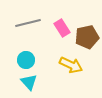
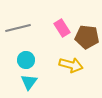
gray line: moved 10 px left, 5 px down
brown pentagon: rotated 20 degrees clockwise
yellow arrow: rotated 10 degrees counterclockwise
cyan triangle: rotated 18 degrees clockwise
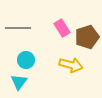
gray line: rotated 15 degrees clockwise
brown pentagon: rotated 25 degrees counterclockwise
cyan triangle: moved 10 px left
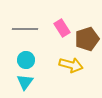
gray line: moved 7 px right, 1 px down
brown pentagon: moved 2 px down
cyan triangle: moved 6 px right
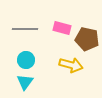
pink rectangle: rotated 42 degrees counterclockwise
brown pentagon: rotated 30 degrees clockwise
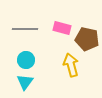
yellow arrow: rotated 120 degrees counterclockwise
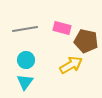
gray line: rotated 10 degrees counterclockwise
brown pentagon: moved 1 px left, 2 px down
yellow arrow: rotated 75 degrees clockwise
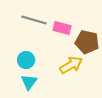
gray line: moved 9 px right, 9 px up; rotated 25 degrees clockwise
brown pentagon: moved 1 px right, 1 px down
cyan triangle: moved 4 px right
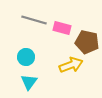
cyan circle: moved 3 px up
yellow arrow: rotated 10 degrees clockwise
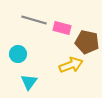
cyan circle: moved 8 px left, 3 px up
